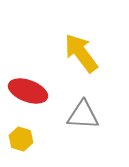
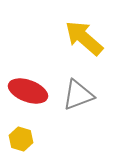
yellow arrow: moved 3 px right, 15 px up; rotated 12 degrees counterclockwise
gray triangle: moved 5 px left, 20 px up; rotated 24 degrees counterclockwise
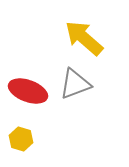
gray triangle: moved 3 px left, 11 px up
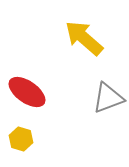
gray triangle: moved 33 px right, 14 px down
red ellipse: moved 1 px left, 1 px down; rotated 15 degrees clockwise
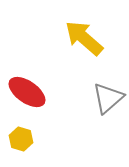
gray triangle: rotated 20 degrees counterclockwise
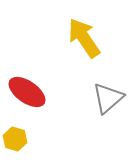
yellow arrow: rotated 15 degrees clockwise
yellow hexagon: moved 6 px left
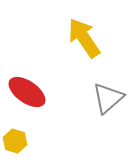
yellow hexagon: moved 2 px down
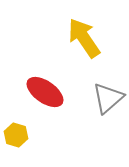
red ellipse: moved 18 px right
yellow hexagon: moved 1 px right, 6 px up
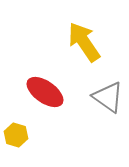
yellow arrow: moved 4 px down
gray triangle: moved 1 px up; rotated 44 degrees counterclockwise
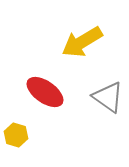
yellow arrow: moved 2 px left; rotated 87 degrees counterclockwise
